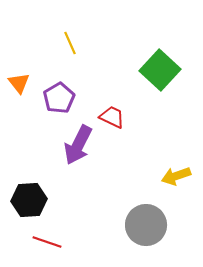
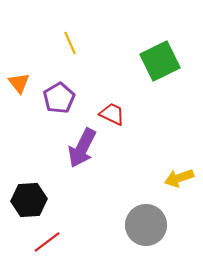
green square: moved 9 px up; rotated 21 degrees clockwise
red trapezoid: moved 3 px up
purple arrow: moved 4 px right, 3 px down
yellow arrow: moved 3 px right, 2 px down
red line: rotated 56 degrees counterclockwise
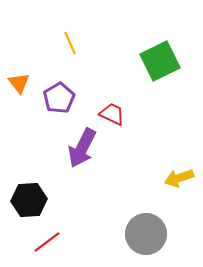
gray circle: moved 9 px down
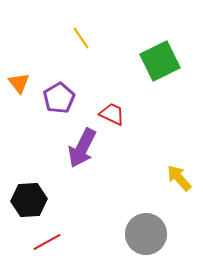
yellow line: moved 11 px right, 5 px up; rotated 10 degrees counterclockwise
yellow arrow: rotated 68 degrees clockwise
red line: rotated 8 degrees clockwise
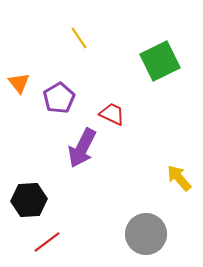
yellow line: moved 2 px left
red line: rotated 8 degrees counterclockwise
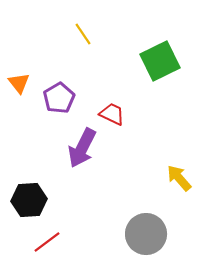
yellow line: moved 4 px right, 4 px up
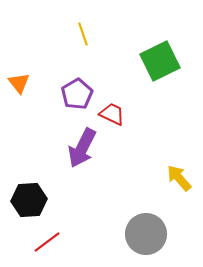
yellow line: rotated 15 degrees clockwise
purple pentagon: moved 18 px right, 4 px up
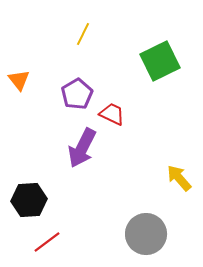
yellow line: rotated 45 degrees clockwise
orange triangle: moved 3 px up
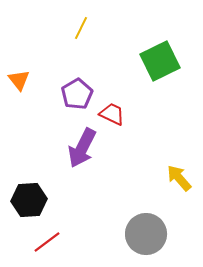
yellow line: moved 2 px left, 6 px up
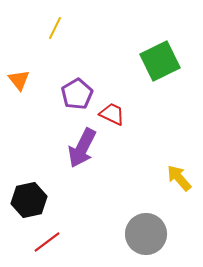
yellow line: moved 26 px left
black hexagon: rotated 8 degrees counterclockwise
